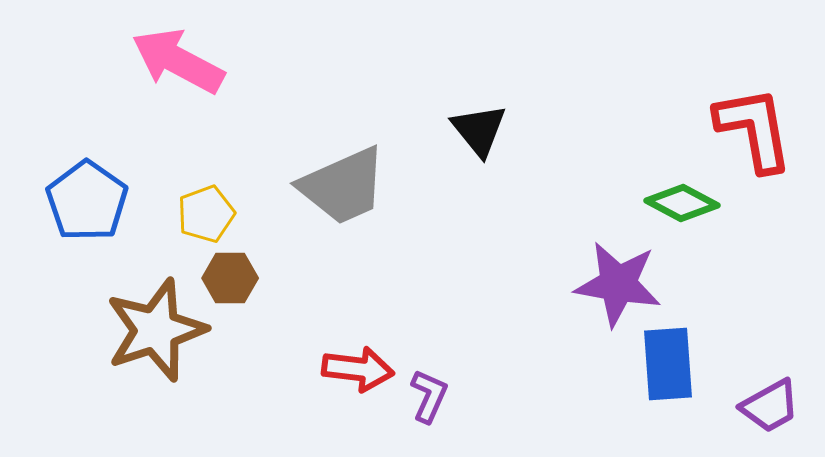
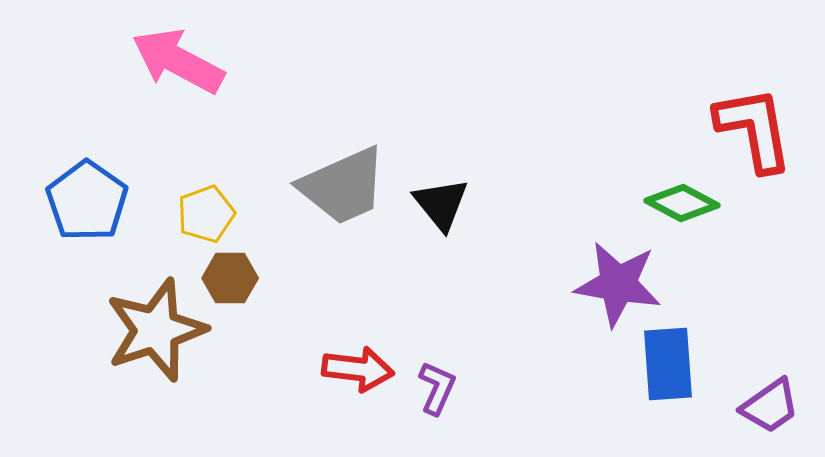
black triangle: moved 38 px left, 74 px down
purple L-shape: moved 8 px right, 8 px up
purple trapezoid: rotated 6 degrees counterclockwise
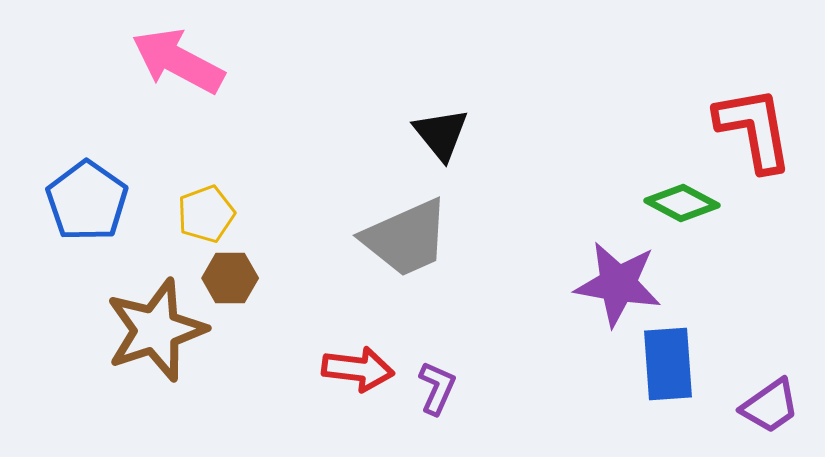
gray trapezoid: moved 63 px right, 52 px down
black triangle: moved 70 px up
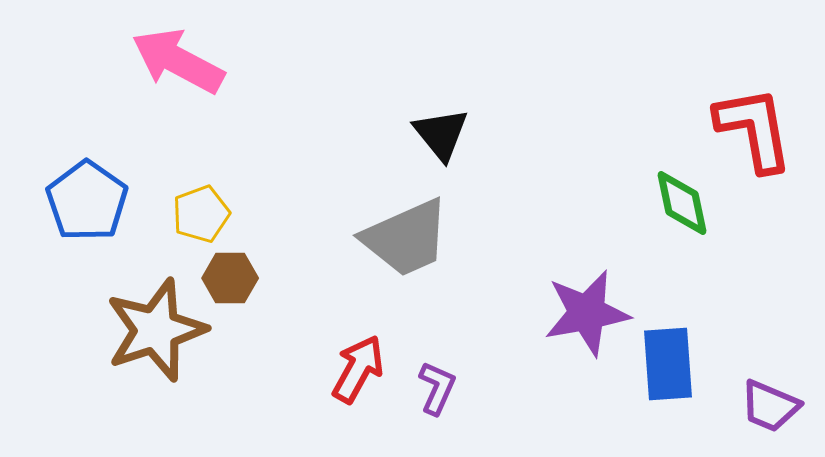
green diamond: rotated 50 degrees clockwise
yellow pentagon: moved 5 px left
purple star: moved 31 px left, 29 px down; rotated 20 degrees counterclockwise
red arrow: rotated 68 degrees counterclockwise
purple trapezoid: rotated 58 degrees clockwise
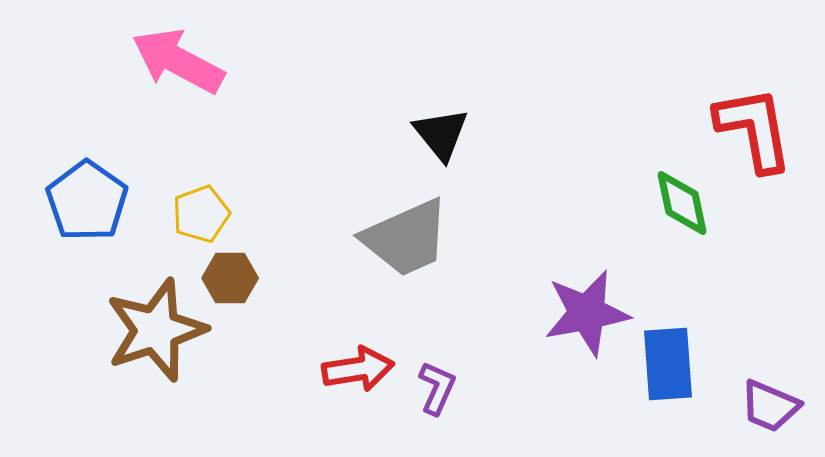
red arrow: rotated 52 degrees clockwise
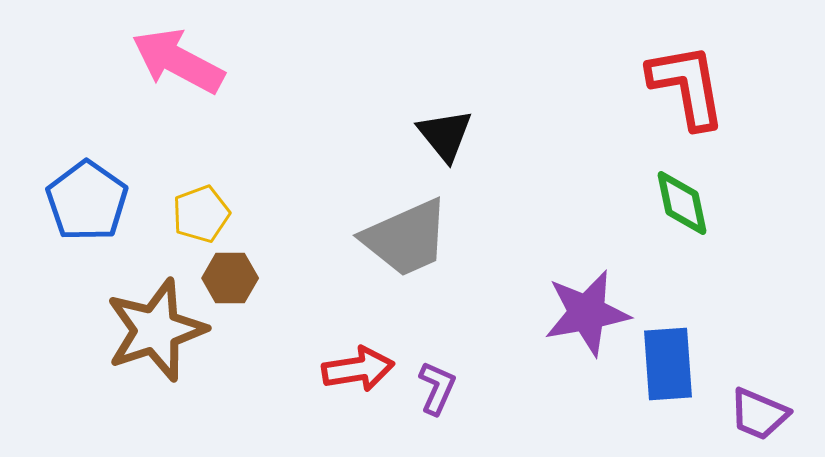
red L-shape: moved 67 px left, 43 px up
black triangle: moved 4 px right, 1 px down
purple trapezoid: moved 11 px left, 8 px down
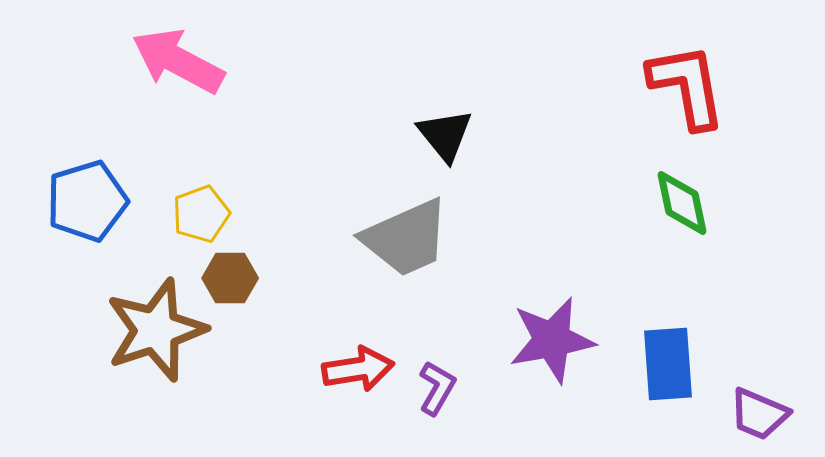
blue pentagon: rotated 20 degrees clockwise
purple star: moved 35 px left, 27 px down
purple L-shape: rotated 6 degrees clockwise
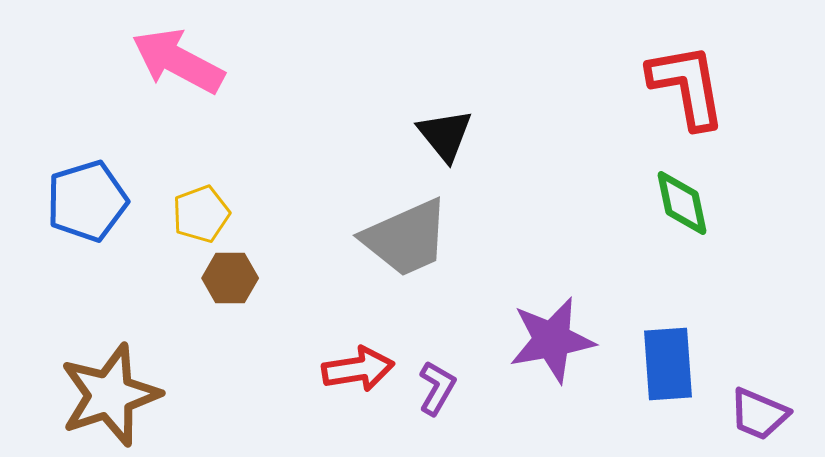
brown star: moved 46 px left, 65 px down
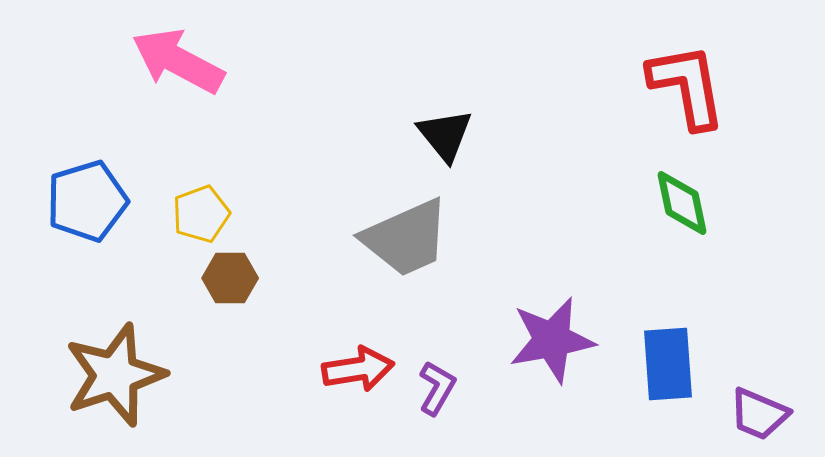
brown star: moved 5 px right, 20 px up
